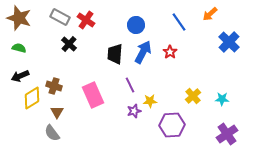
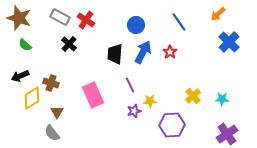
orange arrow: moved 8 px right
green semicircle: moved 6 px right, 3 px up; rotated 152 degrees counterclockwise
brown cross: moved 3 px left, 3 px up
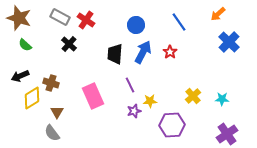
pink rectangle: moved 1 px down
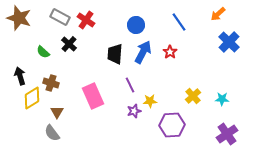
green semicircle: moved 18 px right, 7 px down
black arrow: rotated 96 degrees clockwise
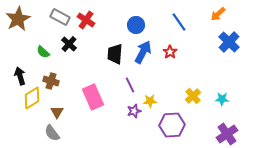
brown star: moved 1 px left, 1 px down; rotated 25 degrees clockwise
brown cross: moved 2 px up
pink rectangle: moved 1 px down
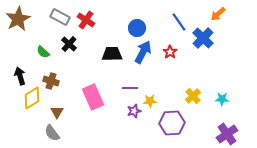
blue circle: moved 1 px right, 3 px down
blue cross: moved 26 px left, 4 px up
black trapezoid: moved 3 px left; rotated 85 degrees clockwise
purple line: moved 3 px down; rotated 63 degrees counterclockwise
purple hexagon: moved 2 px up
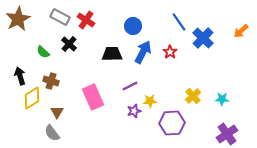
orange arrow: moved 23 px right, 17 px down
blue circle: moved 4 px left, 2 px up
purple line: moved 2 px up; rotated 28 degrees counterclockwise
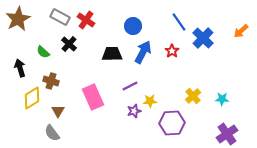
red star: moved 2 px right, 1 px up
black arrow: moved 8 px up
brown triangle: moved 1 px right, 1 px up
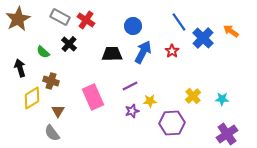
orange arrow: moved 10 px left; rotated 77 degrees clockwise
purple star: moved 2 px left
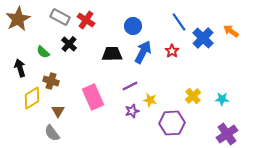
yellow star: moved 1 px up; rotated 16 degrees clockwise
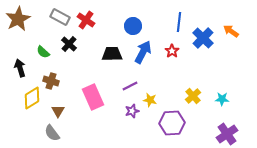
blue line: rotated 42 degrees clockwise
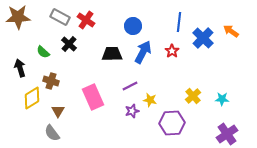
brown star: moved 2 px up; rotated 25 degrees clockwise
